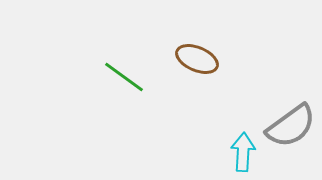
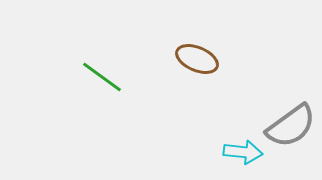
green line: moved 22 px left
cyan arrow: rotated 93 degrees clockwise
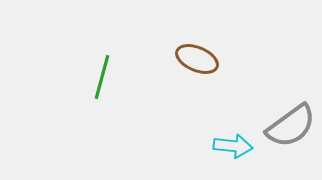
green line: rotated 69 degrees clockwise
cyan arrow: moved 10 px left, 6 px up
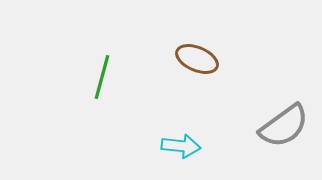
gray semicircle: moved 7 px left
cyan arrow: moved 52 px left
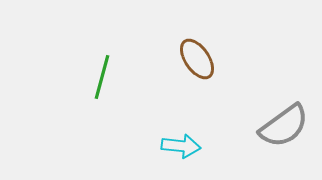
brown ellipse: rotated 33 degrees clockwise
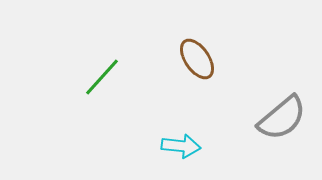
green line: rotated 27 degrees clockwise
gray semicircle: moved 2 px left, 8 px up; rotated 4 degrees counterclockwise
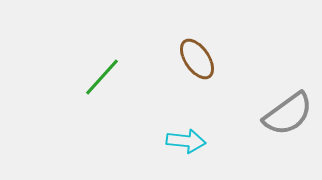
gray semicircle: moved 6 px right, 4 px up; rotated 4 degrees clockwise
cyan arrow: moved 5 px right, 5 px up
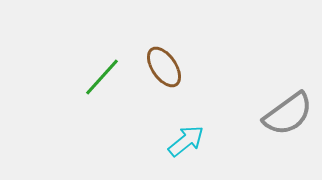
brown ellipse: moved 33 px left, 8 px down
cyan arrow: rotated 45 degrees counterclockwise
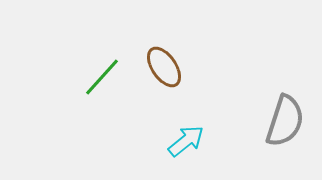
gray semicircle: moved 3 px left, 7 px down; rotated 36 degrees counterclockwise
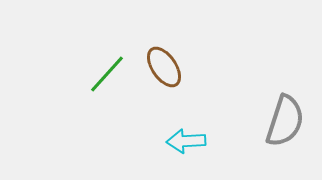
green line: moved 5 px right, 3 px up
cyan arrow: rotated 144 degrees counterclockwise
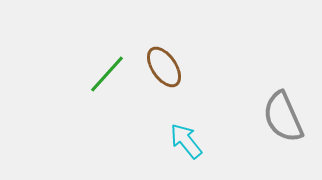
gray semicircle: moved 2 px left, 4 px up; rotated 138 degrees clockwise
cyan arrow: rotated 54 degrees clockwise
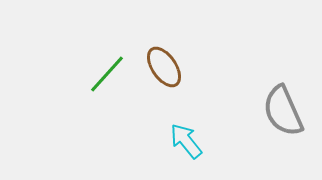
gray semicircle: moved 6 px up
